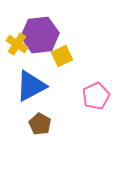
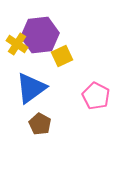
blue triangle: moved 2 px down; rotated 8 degrees counterclockwise
pink pentagon: rotated 20 degrees counterclockwise
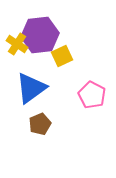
pink pentagon: moved 4 px left, 1 px up
brown pentagon: rotated 20 degrees clockwise
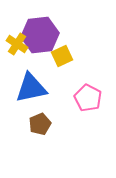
blue triangle: rotated 24 degrees clockwise
pink pentagon: moved 4 px left, 3 px down
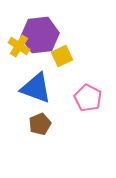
yellow cross: moved 2 px right, 2 px down
blue triangle: moved 5 px right; rotated 32 degrees clockwise
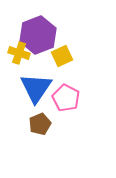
purple hexagon: moved 2 px left; rotated 15 degrees counterclockwise
yellow cross: moved 7 px down; rotated 15 degrees counterclockwise
blue triangle: rotated 44 degrees clockwise
pink pentagon: moved 22 px left
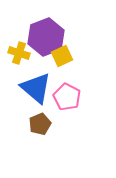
purple hexagon: moved 8 px right, 2 px down
blue triangle: rotated 24 degrees counterclockwise
pink pentagon: moved 1 px right, 1 px up
